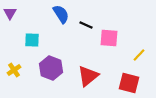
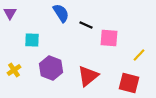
blue semicircle: moved 1 px up
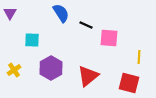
yellow line: moved 2 px down; rotated 40 degrees counterclockwise
purple hexagon: rotated 10 degrees clockwise
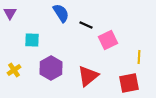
pink square: moved 1 px left, 2 px down; rotated 30 degrees counterclockwise
red square: rotated 25 degrees counterclockwise
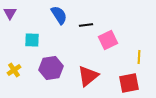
blue semicircle: moved 2 px left, 2 px down
black line: rotated 32 degrees counterclockwise
purple hexagon: rotated 20 degrees clockwise
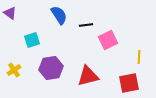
purple triangle: rotated 24 degrees counterclockwise
cyan square: rotated 21 degrees counterclockwise
red triangle: rotated 25 degrees clockwise
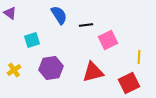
red triangle: moved 5 px right, 4 px up
red square: rotated 15 degrees counterclockwise
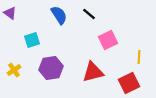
black line: moved 3 px right, 11 px up; rotated 48 degrees clockwise
